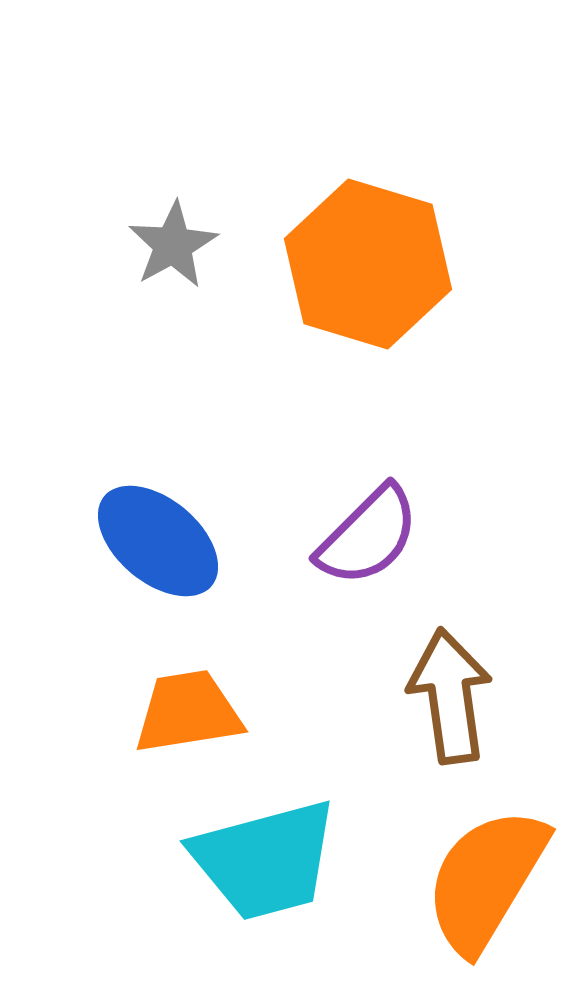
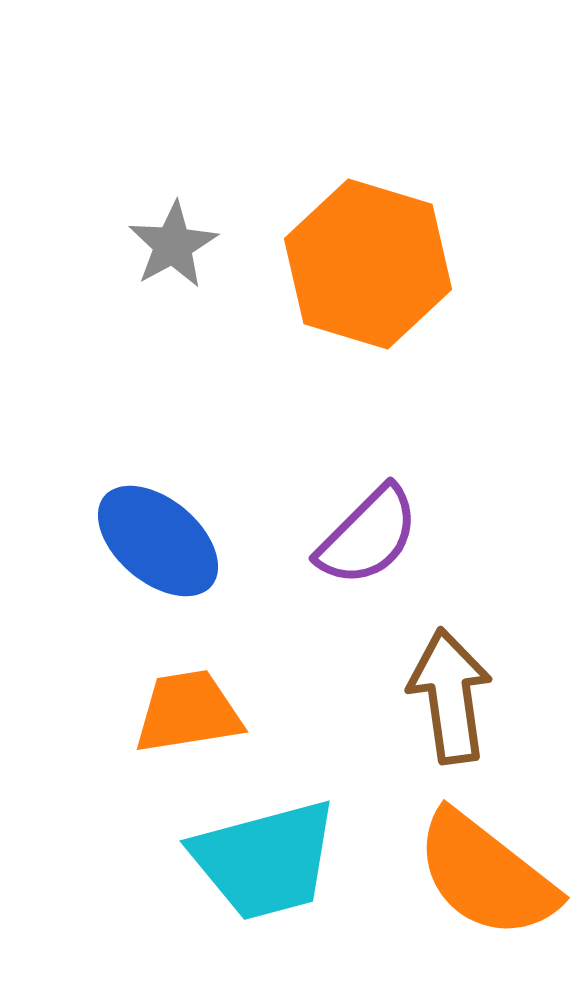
orange semicircle: moved 5 px up; rotated 83 degrees counterclockwise
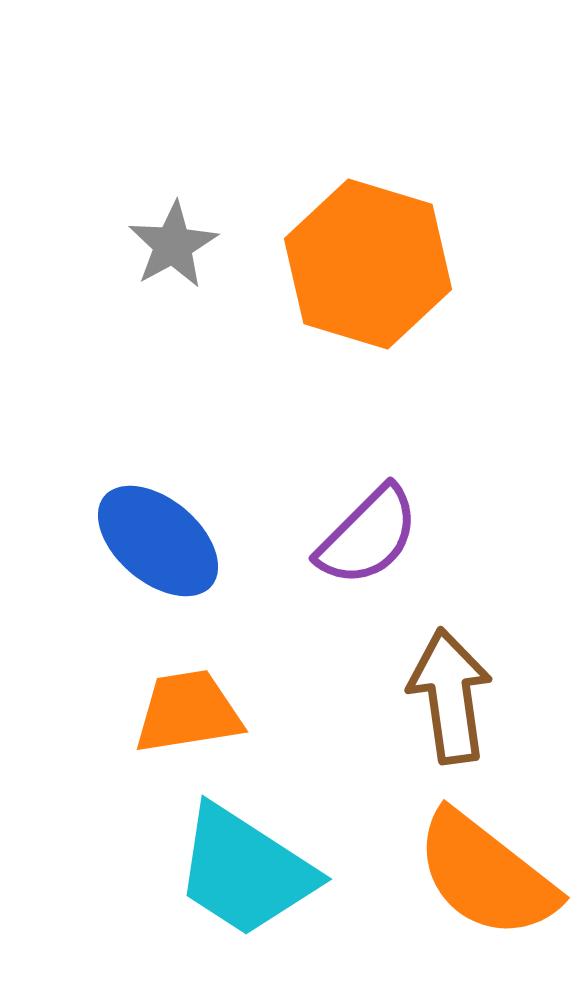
cyan trapezoid: moved 20 px left, 11 px down; rotated 48 degrees clockwise
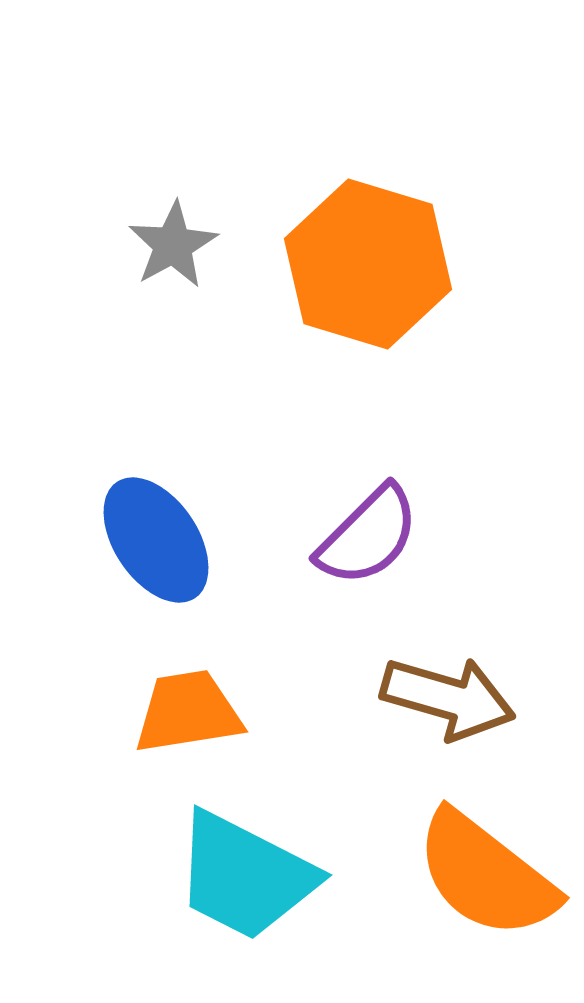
blue ellipse: moved 2 px left, 1 px up; rotated 16 degrees clockwise
brown arrow: moved 2 px left, 2 px down; rotated 114 degrees clockwise
cyan trapezoid: moved 5 px down; rotated 6 degrees counterclockwise
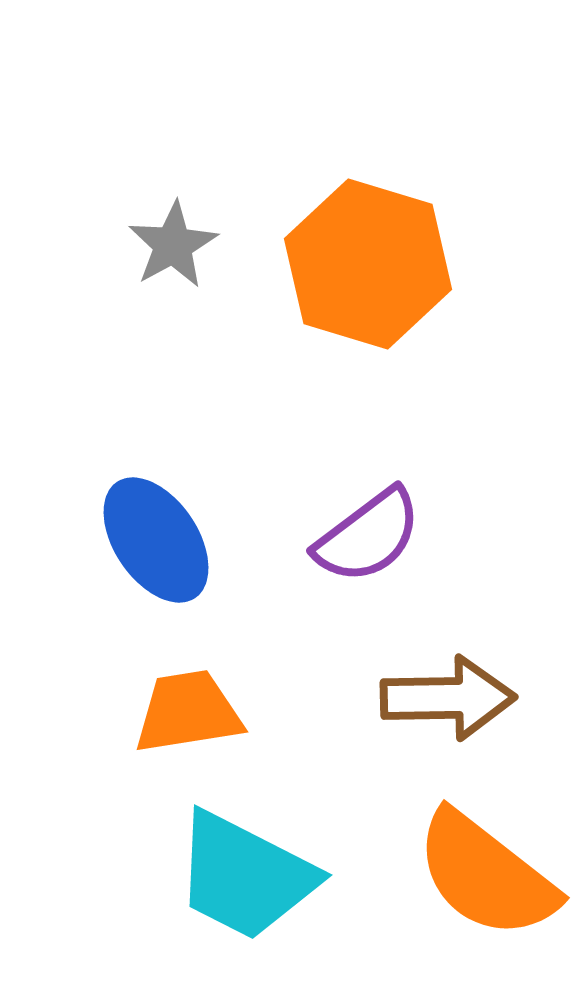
purple semicircle: rotated 8 degrees clockwise
brown arrow: rotated 17 degrees counterclockwise
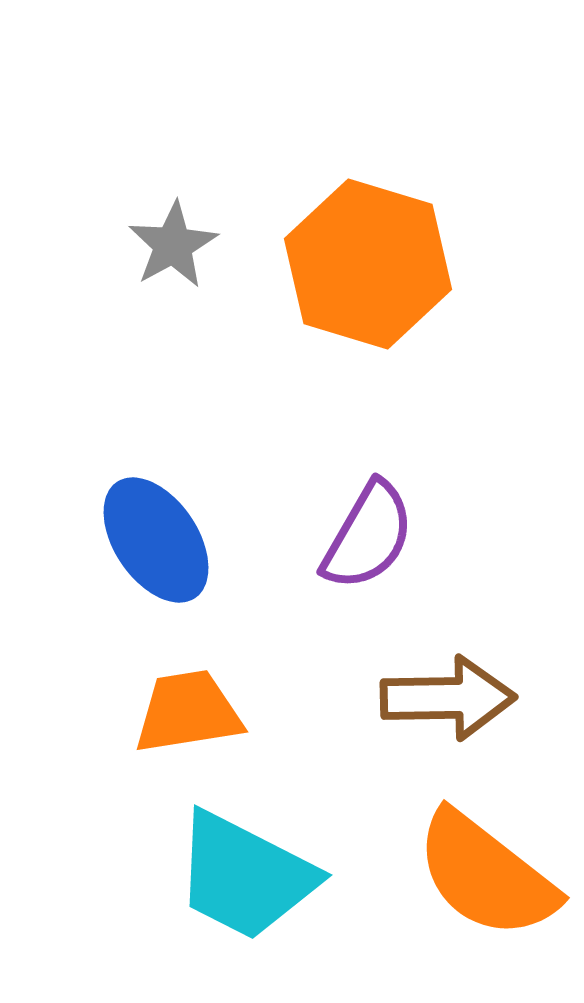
purple semicircle: rotated 23 degrees counterclockwise
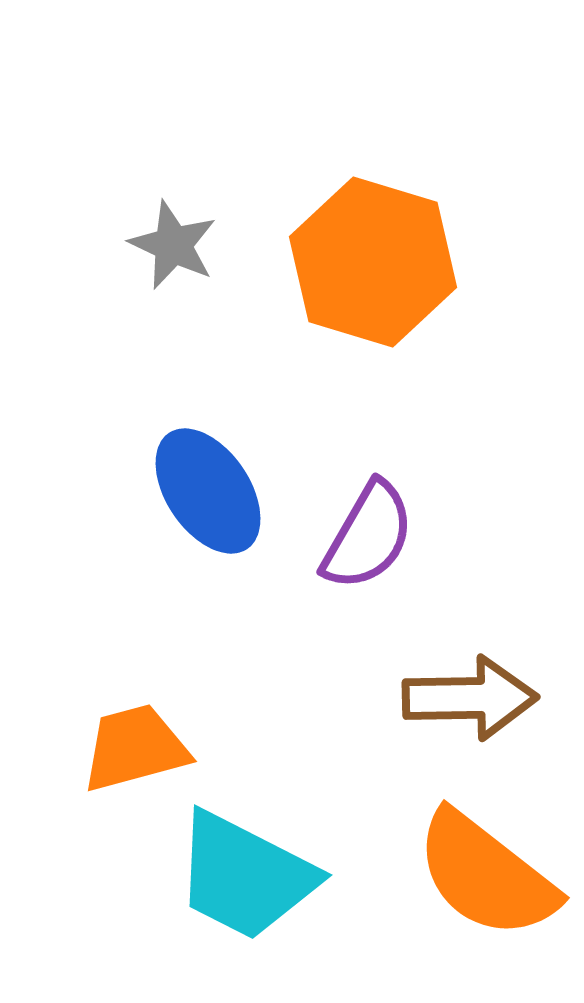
gray star: rotated 18 degrees counterclockwise
orange hexagon: moved 5 px right, 2 px up
blue ellipse: moved 52 px right, 49 px up
brown arrow: moved 22 px right
orange trapezoid: moved 53 px left, 36 px down; rotated 6 degrees counterclockwise
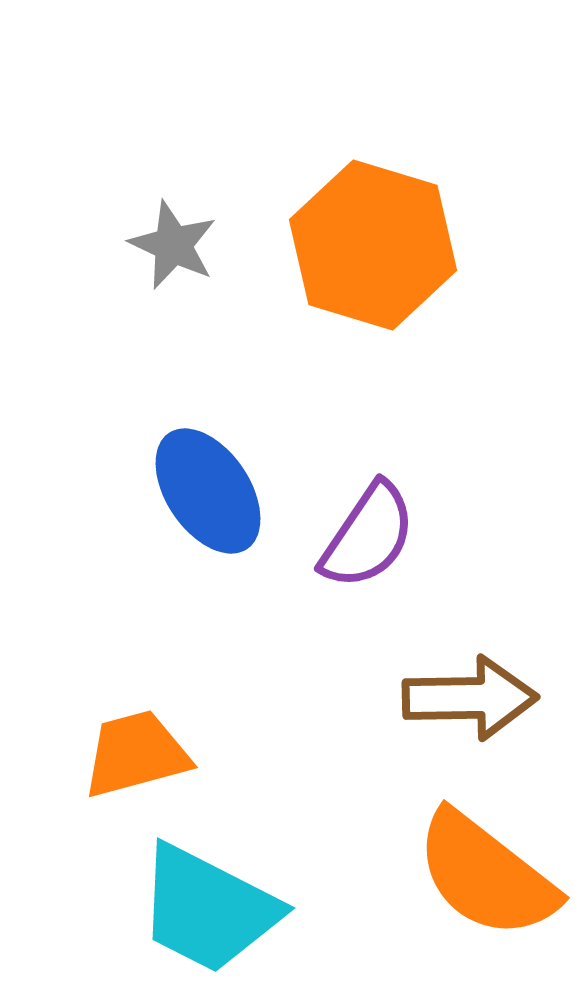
orange hexagon: moved 17 px up
purple semicircle: rotated 4 degrees clockwise
orange trapezoid: moved 1 px right, 6 px down
cyan trapezoid: moved 37 px left, 33 px down
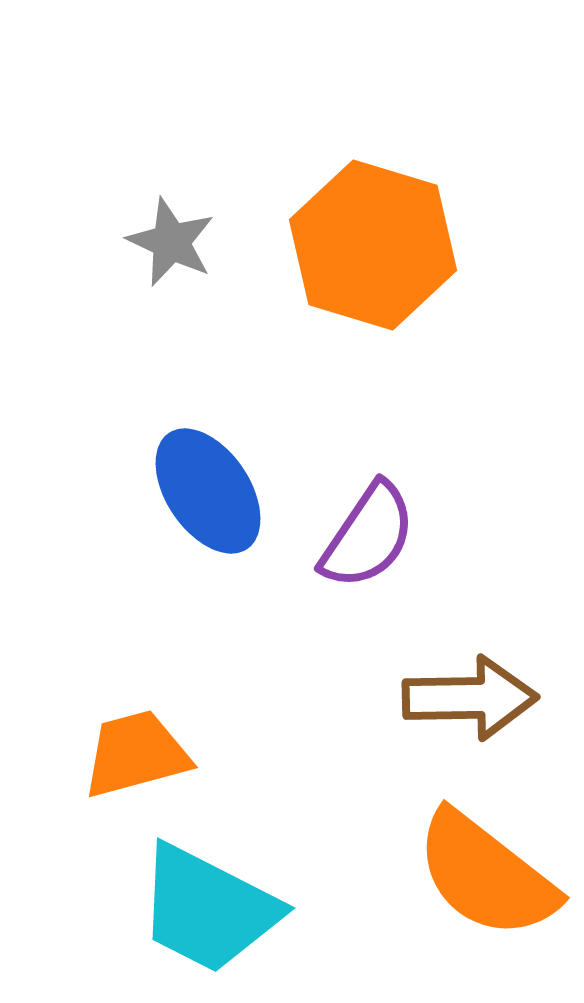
gray star: moved 2 px left, 3 px up
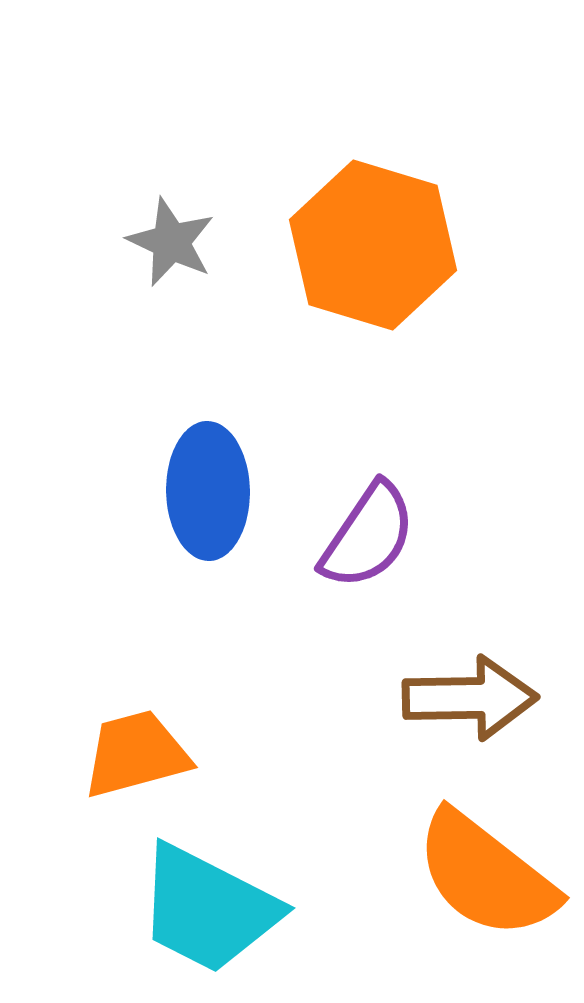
blue ellipse: rotated 33 degrees clockwise
